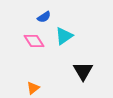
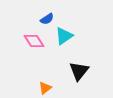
blue semicircle: moved 3 px right, 2 px down
black triangle: moved 4 px left; rotated 10 degrees clockwise
orange triangle: moved 12 px right
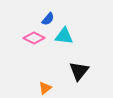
blue semicircle: moved 1 px right; rotated 16 degrees counterclockwise
cyan triangle: rotated 42 degrees clockwise
pink diamond: moved 3 px up; rotated 30 degrees counterclockwise
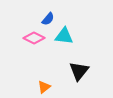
orange triangle: moved 1 px left, 1 px up
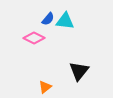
cyan triangle: moved 1 px right, 15 px up
orange triangle: moved 1 px right
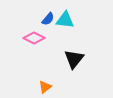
cyan triangle: moved 1 px up
black triangle: moved 5 px left, 12 px up
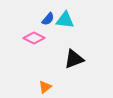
black triangle: rotated 30 degrees clockwise
